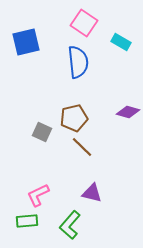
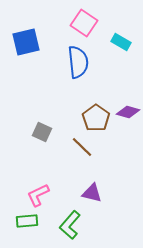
brown pentagon: moved 22 px right; rotated 24 degrees counterclockwise
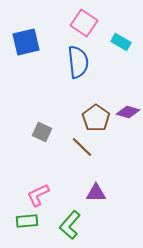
purple triangle: moved 4 px right; rotated 15 degrees counterclockwise
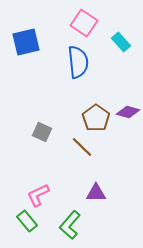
cyan rectangle: rotated 18 degrees clockwise
green rectangle: rotated 55 degrees clockwise
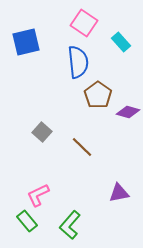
brown pentagon: moved 2 px right, 23 px up
gray square: rotated 18 degrees clockwise
purple triangle: moved 23 px right; rotated 10 degrees counterclockwise
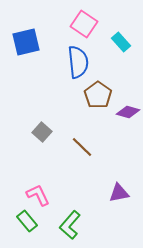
pink square: moved 1 px down
pink L-shape: rotated 90 degrees clockwise
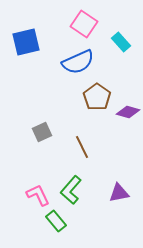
blue semicircle: rotated 72 degrees clockwise
brown pentagon: moved 1 px left, 2 px down
gray square: rotated 24 degrees clockwise
brown line: rotated 20 degrees clockwise
green rectangle: moved 29 px right
green L-shape: moved 1 px right, 35 px up
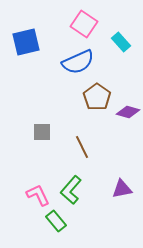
gray square: rotated 24 degrees clockwise
purple triangle: moved 3 px right, 4 px up
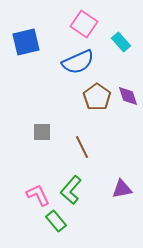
purple diamond: moved 16 px up; rotated 55 degrees clockwise
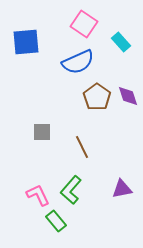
blue square: rotated 8 degrees clockwise
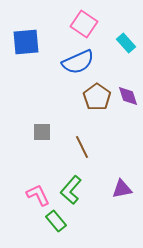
cyan rectangle: moved 5 px right, 1 px down
